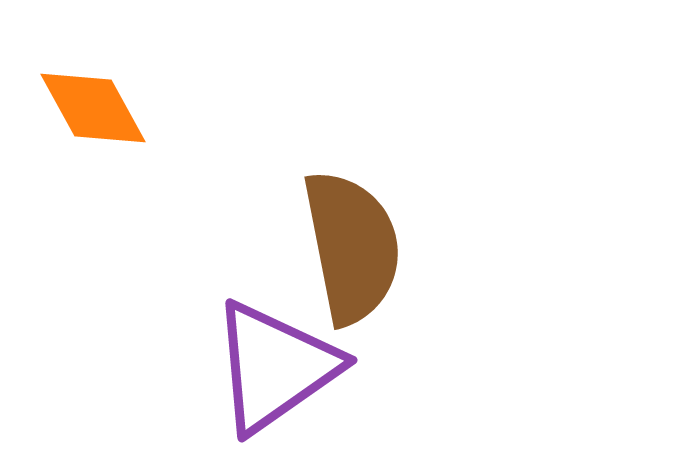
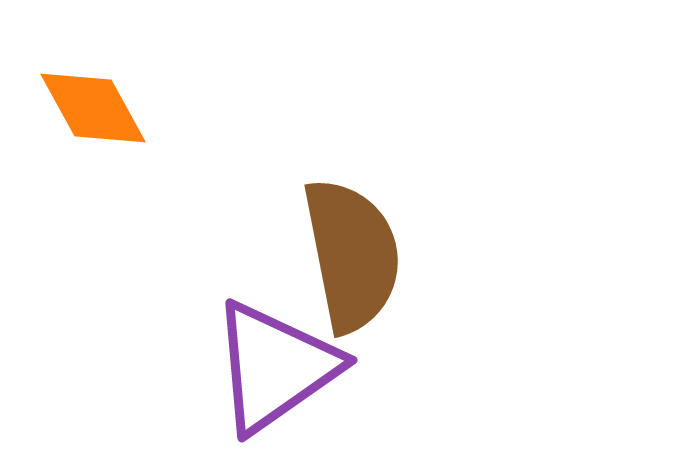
brown semicircle: moved 8 px down
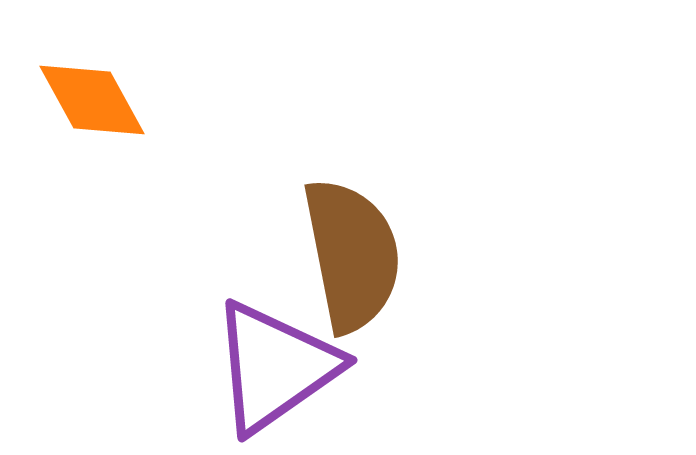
orange diamond: moved 1 px left, 8 px up
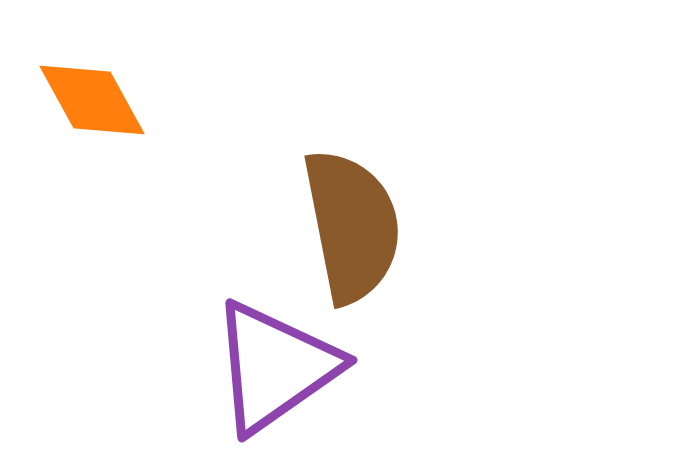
brown semicircle: moved 29 px up
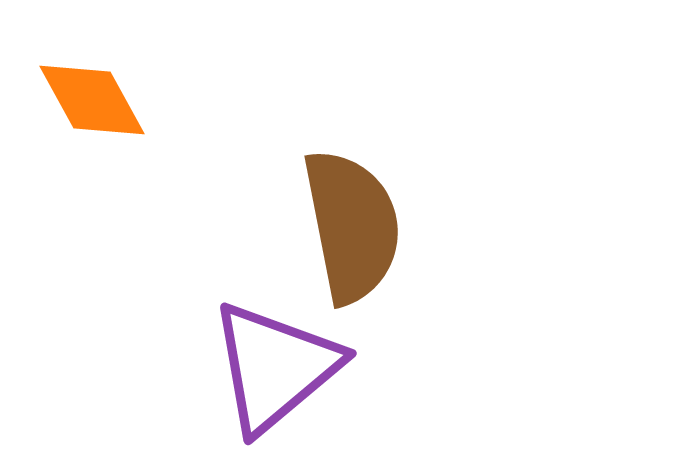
purple triangle: rotated 5 degrees counterclockwise
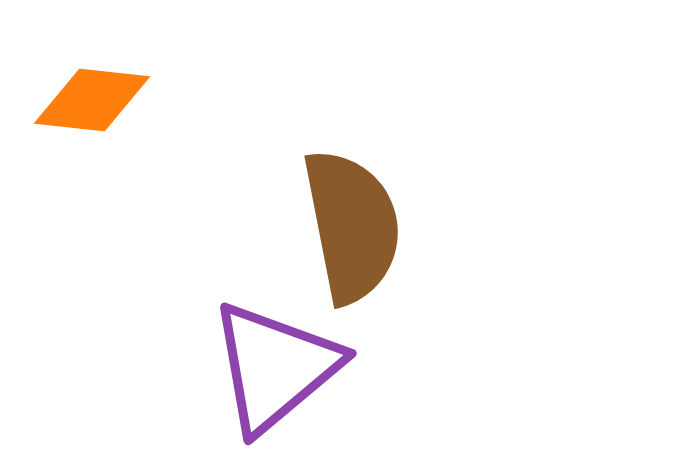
orange diamond: rotated 55 degrees counterclockwise
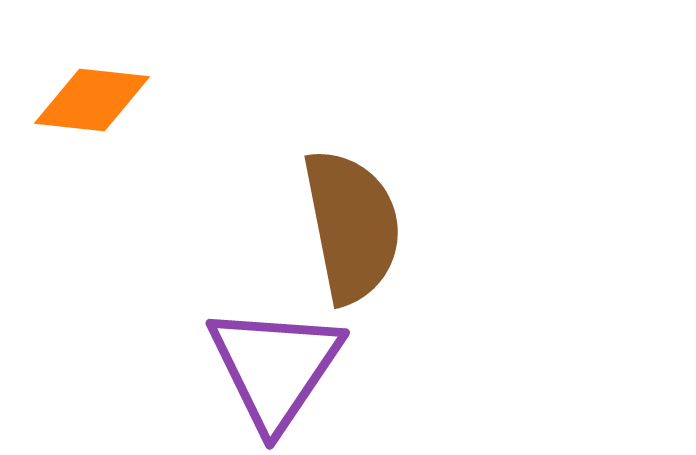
purple triangle: rotated 16 degrees counterclockwise
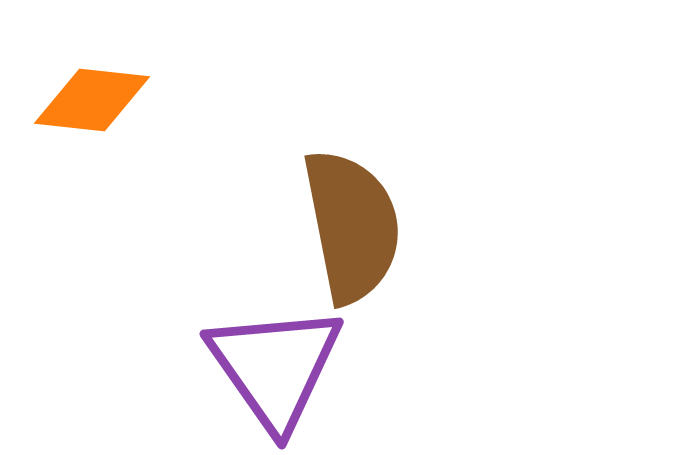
purple triangle: rotated 9 degrees counterclockwise
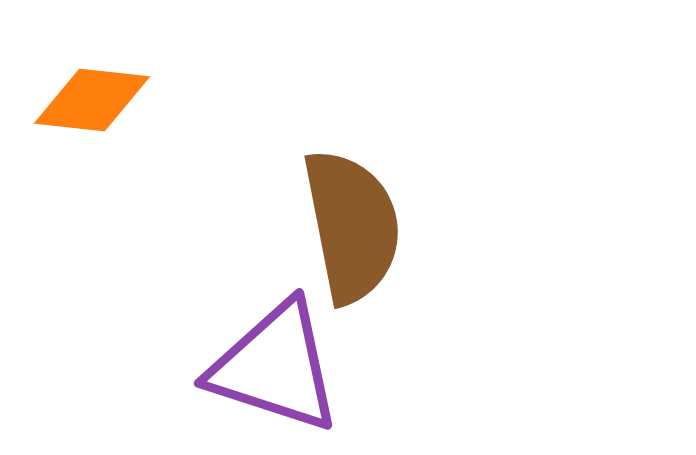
purple triangle: rotated 37 degrees counterclockwise
